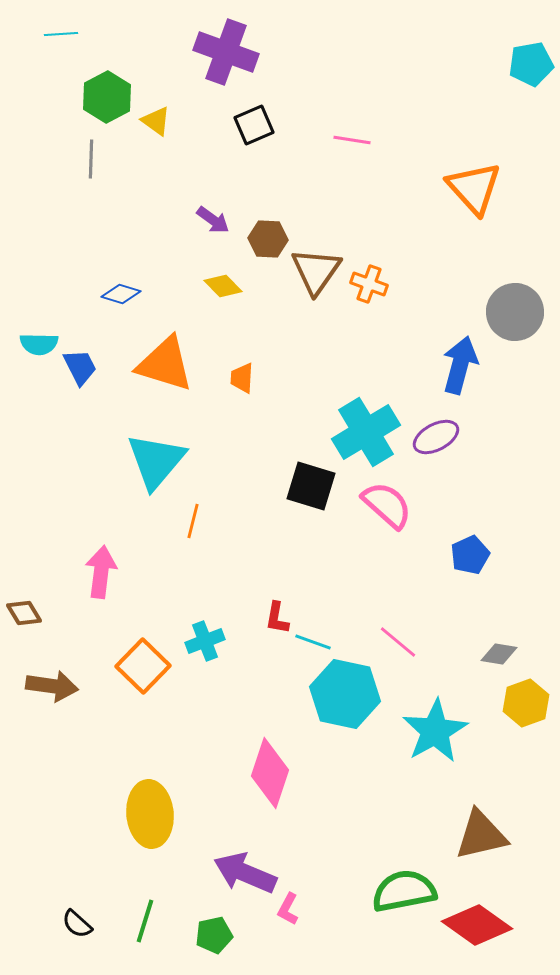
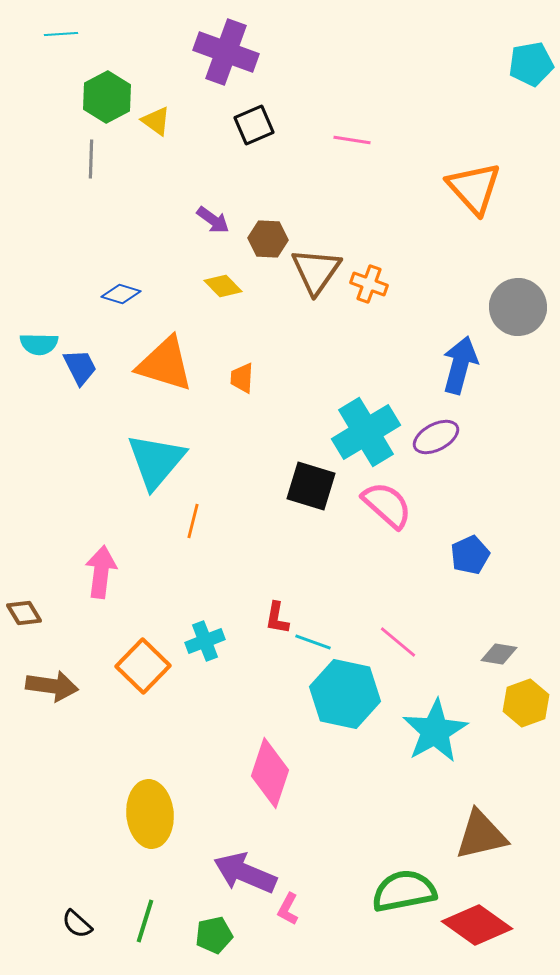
gray circle at (515, 312): moved 3 px right, 5 px up
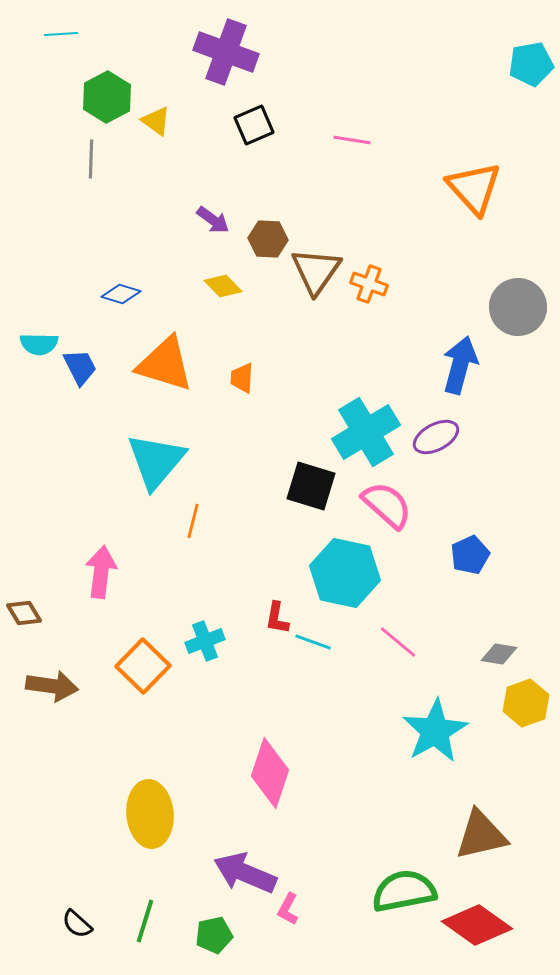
cyan hexagon at (345, 694): moved 121 px up
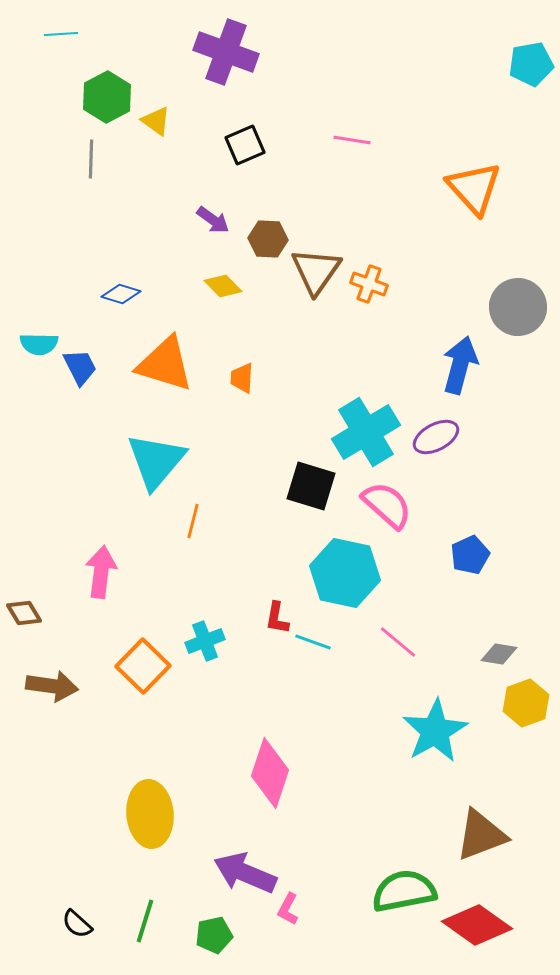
black square at (254, 125): moved 9 px left, 20 px down
brown triangle at (481, 835): rotated 8 degrees counterclockwise
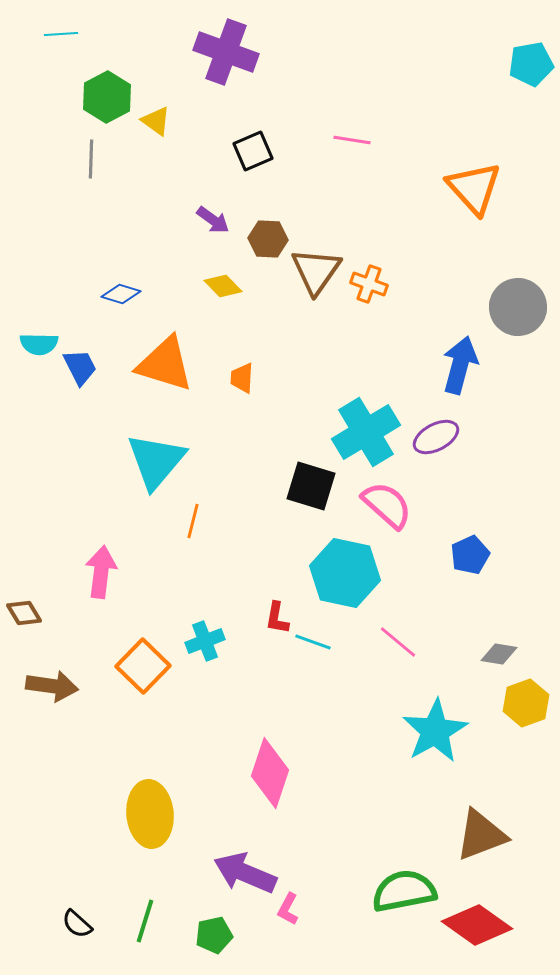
black square at (245, 145): moved 8 px right, 6 px down
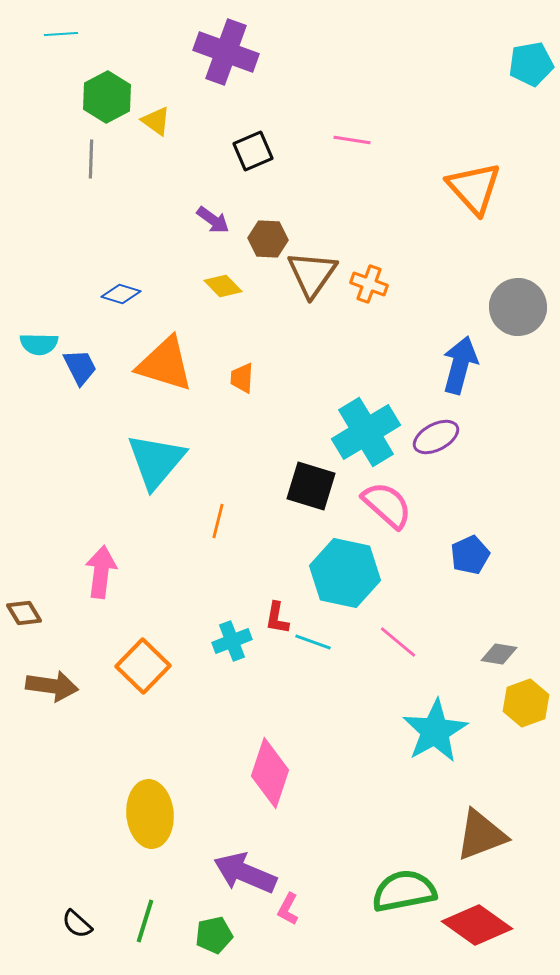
brown triangle at (316, 271): moved 4 px left, 3 px down
orange line at (193, 521): moved 25 px right
cyan cross at (205, 641): moved 27 px right
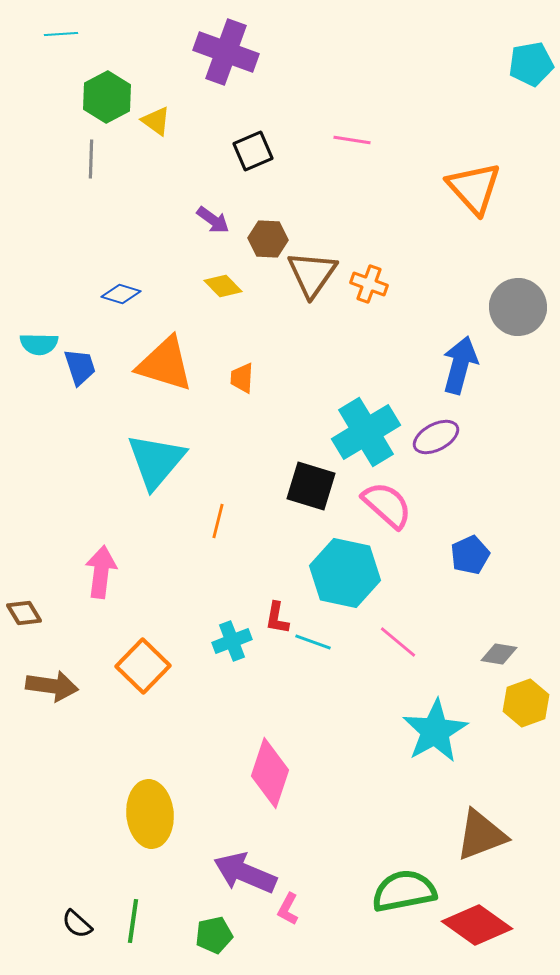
blue trapezoid at (80, 367): rotated 9 degrees clockwise
green line at (145, 921): moved 12 px left; rotated 9 degrees counterclockwise
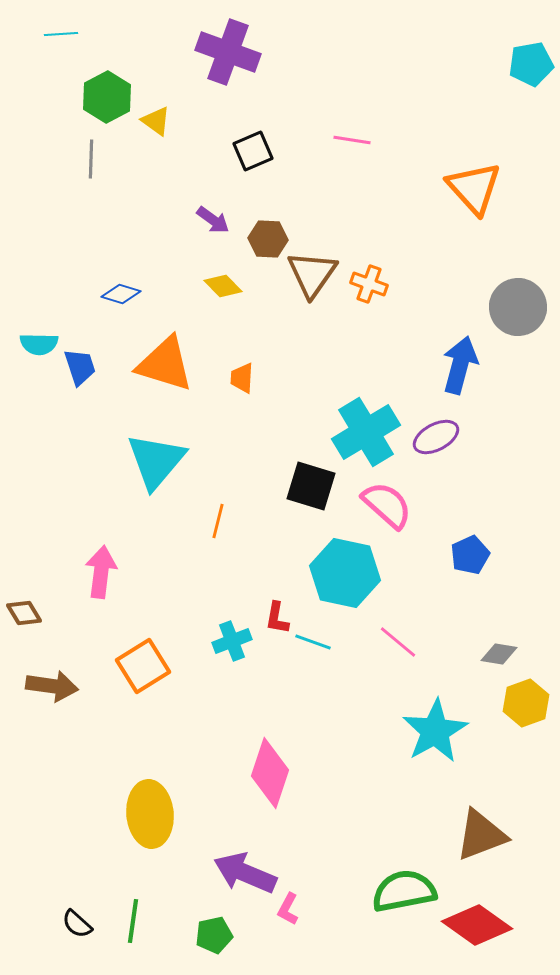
purple cross at (226, 52): moved 2 px right
orange square at (143, 666): rotated 14 degrees clockwise
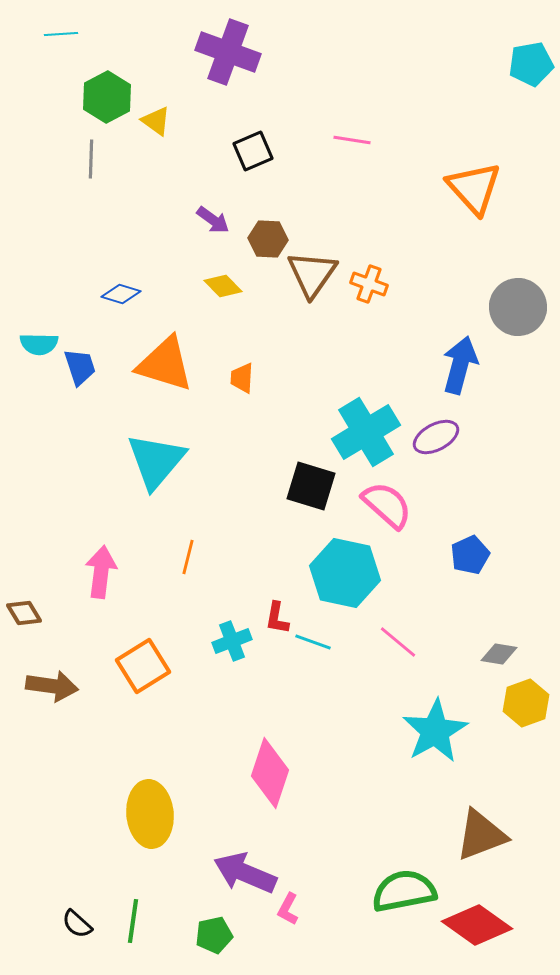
orange line at (218, 521): moved 30 px left, 36 px down
